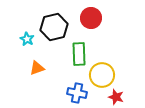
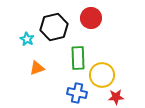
green rectangle: moved 1 px left, 4 px down
red star: rotated 21 degrees counterclockwise
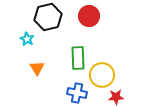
red circle: moved 2 px left, 2 px up
black hexagon: moved 6 px left, 10 px up
orange triangle: rotated 42 degrees counterclockwise
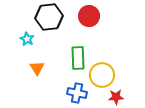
black hexagon: moved 1 px right; rotated 8 degrees clockwise
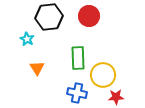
yellow circle: moved 1 px right
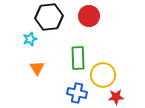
cyan star: moved 3 px right; rotated 24 degrees clockwise
